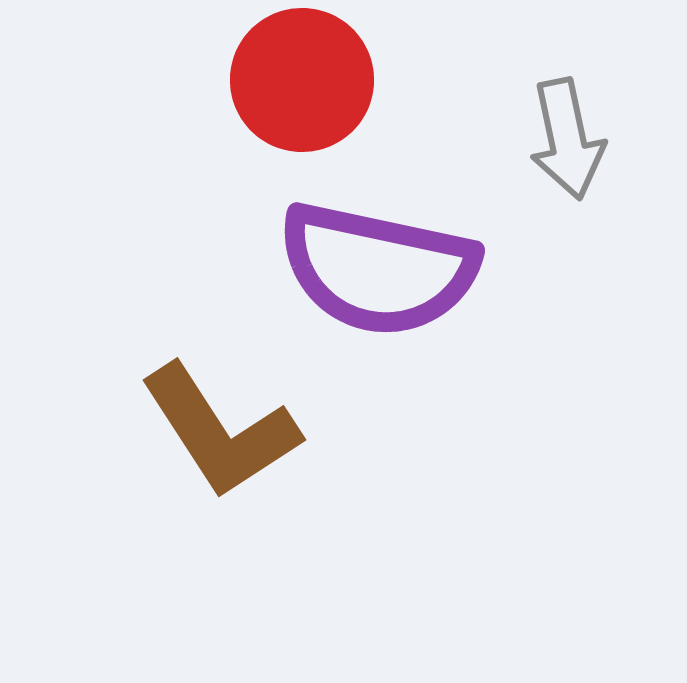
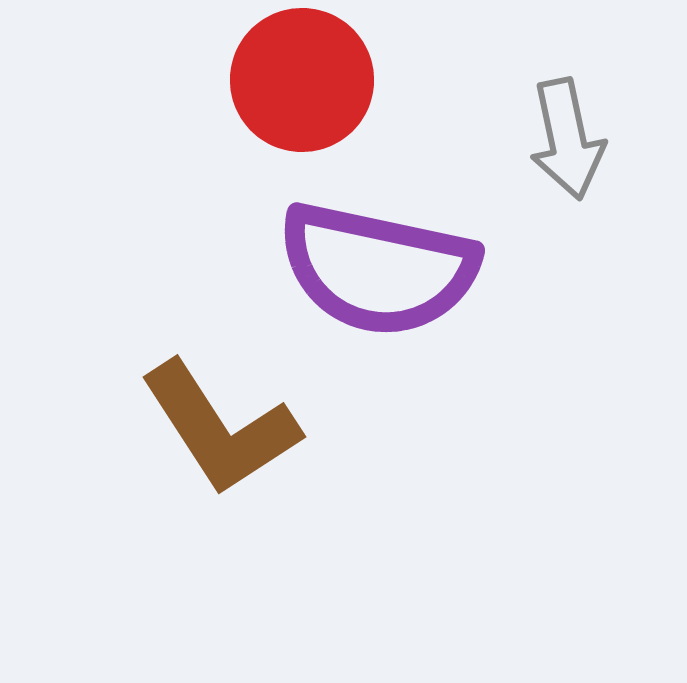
brown L-shape: moved 3 px up
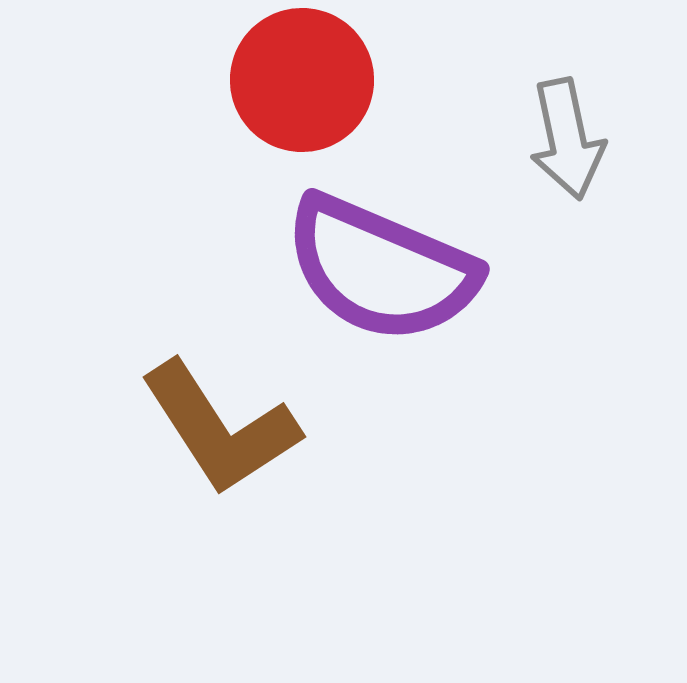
purple semicircle: moved 3 px right; rotated 11 degrees clockwise
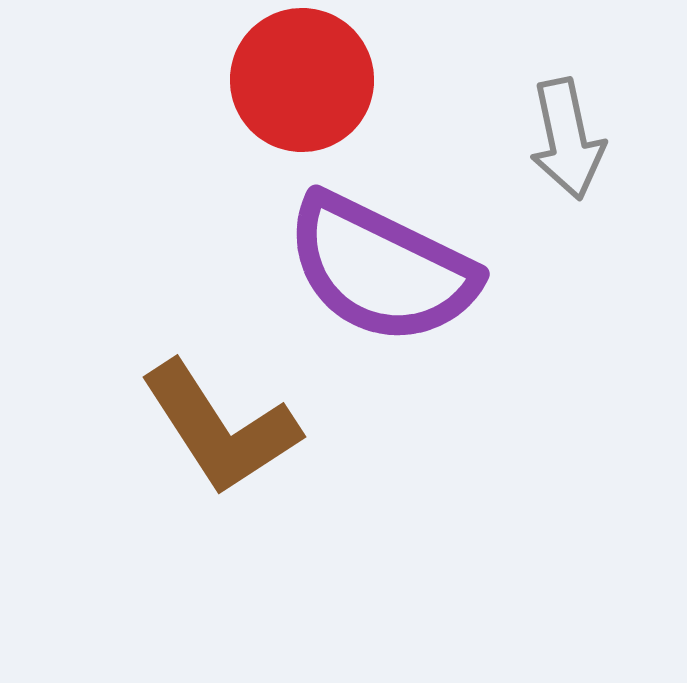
purple semicircle: rotated 3 degrees clockwise
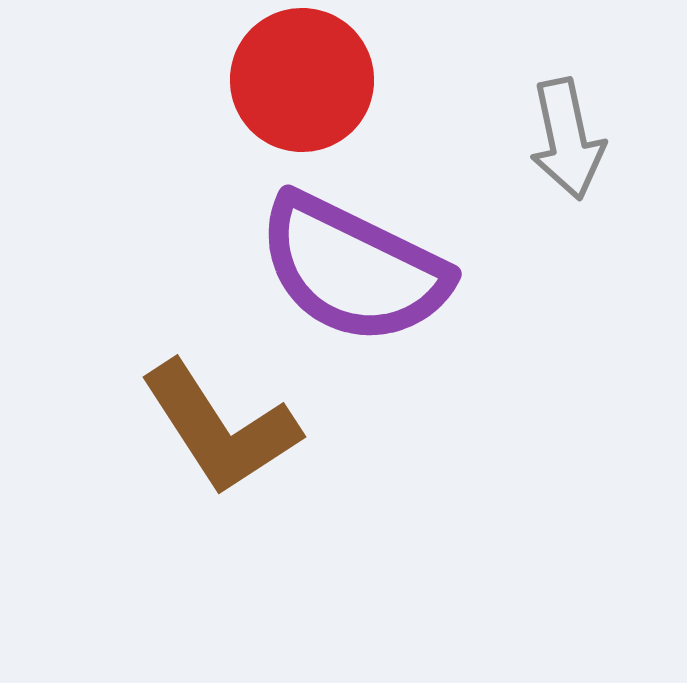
purple semicircle: moved 28 px left
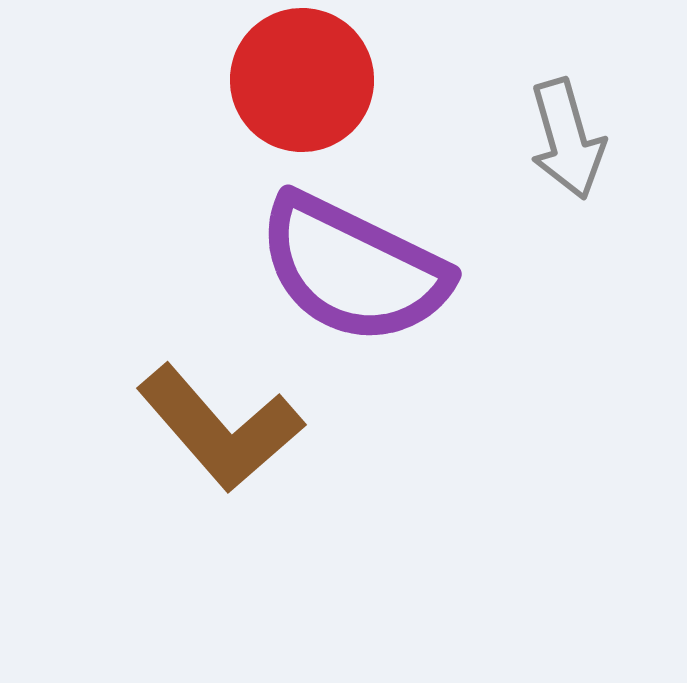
gray arrow: rotated 4 degrees counterclockwise
brown L-shape: rotated 8 degrees counterclockwise
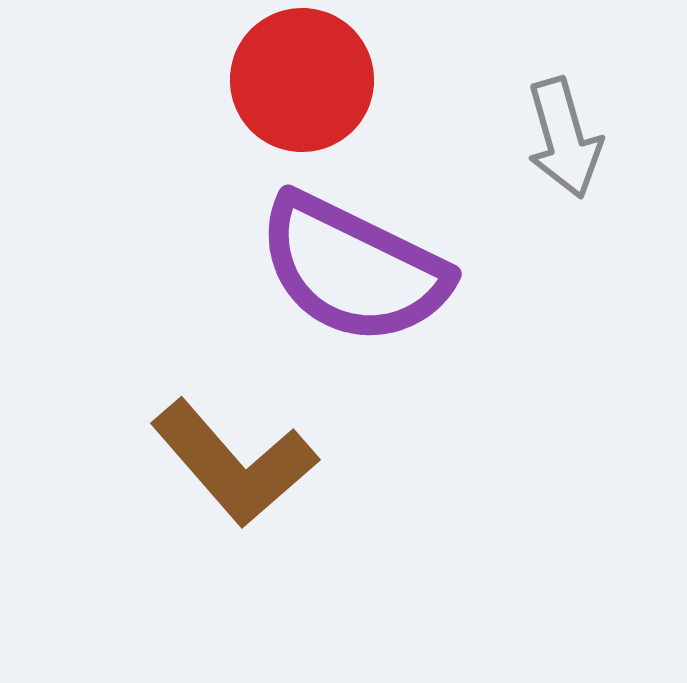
gray arrow: moved 3 px left, 1 px up
brown L-shape: moved 14 px right, 35 px down
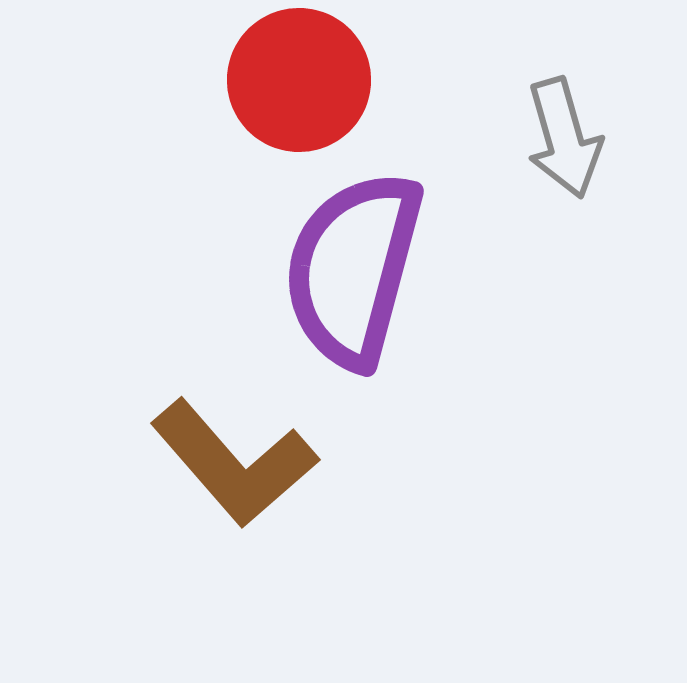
red circle: moved 3 px left
purple semicircle: rotated 79 degrees clockwise
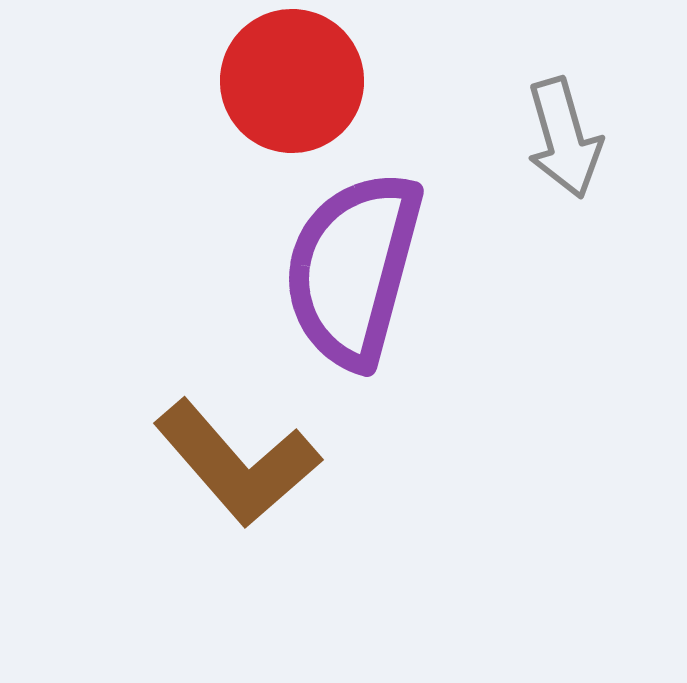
red circle: moved 7 px left, 1 px down
brown L-shape: moved 3 px right
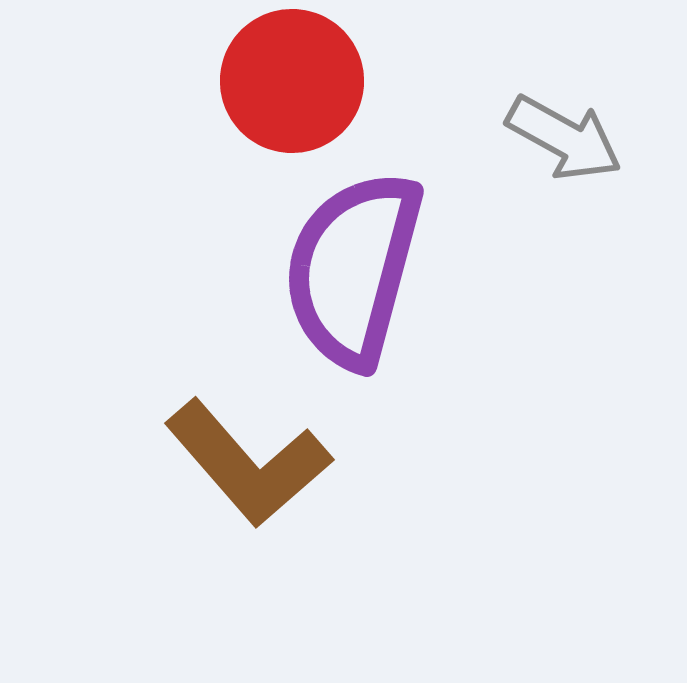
gray arrow: rotated 45 degrees counterclockwise
brown L-shape: moved 11 px right
